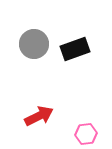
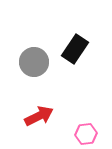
gray circle: moved 18 px down
black rectangle: rotated 36 degrees counterclockwise
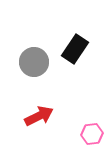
pink hexagon: moved 6 px right
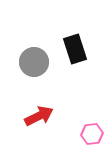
black rectangle: rotated 52 degrees counterclockwise
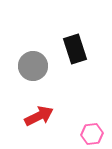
gray circle: moved 1 px left, 4 px down
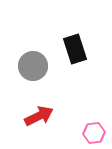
pink hexagon: moved 2 px right, 1 px up
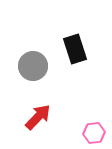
red arrow: moved 1 px left, 1 px down; rotated 20 degrees counterclockwise
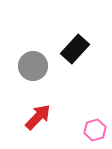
black rectangle: rotated 60 degrees clockwise
pink hexagon: moved 1 px right, 3 px up; rotated 10 degrees counterclockwise
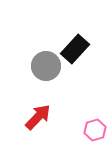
gray circle: moved 13 px right
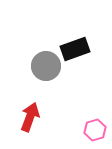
black rectangle: rotated 28 degrees clockwise
red arrow: moved 8 px left; rotated 24 degrees counterclockwise
